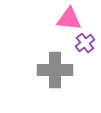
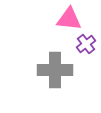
purple cross: moved 1 px right, 1 px down
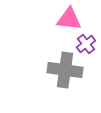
gray cross: moved 10 px right; rotated 8 degrees clockwise
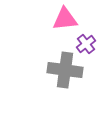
pink triangle: moved 4 px left; rotated 12 degrees counterclockwise
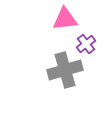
gray cross: rotated 24 degrees counterclockwise
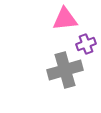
purple cross: rotated 18 degrees clockwise
